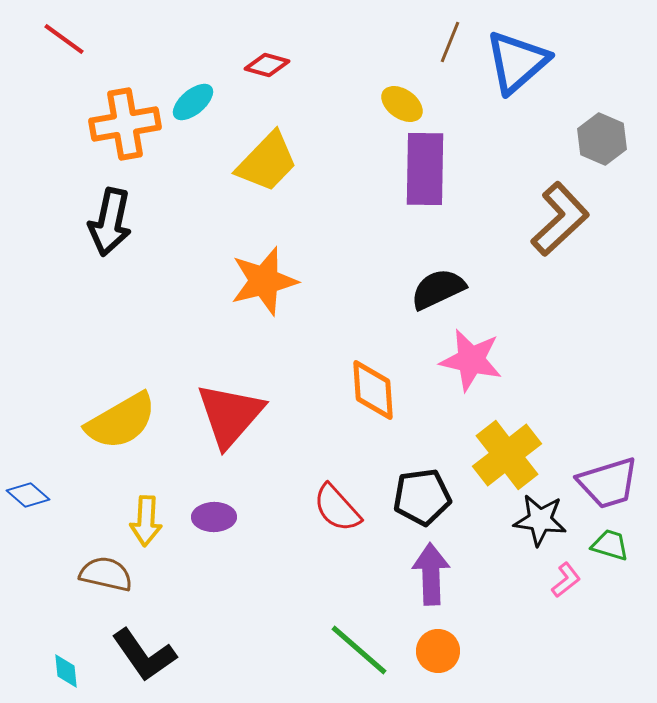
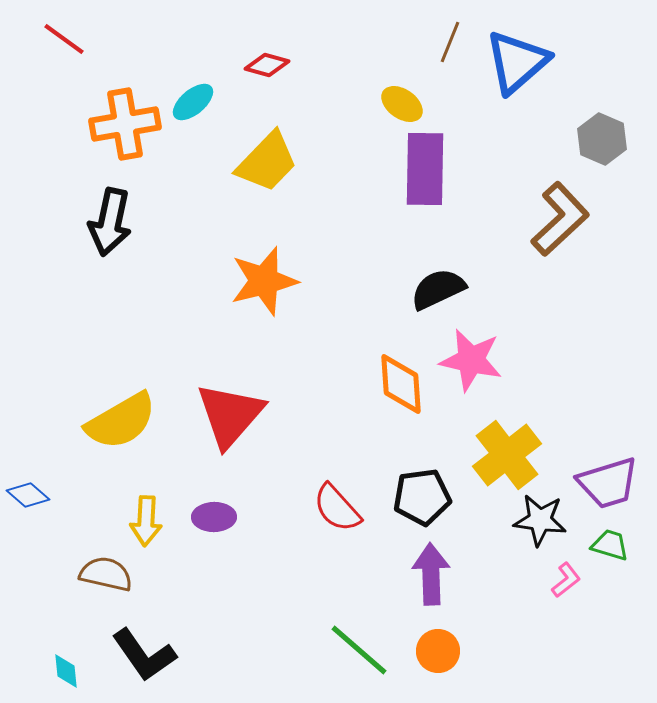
orange diamond: moved 28 px right, 6 px up
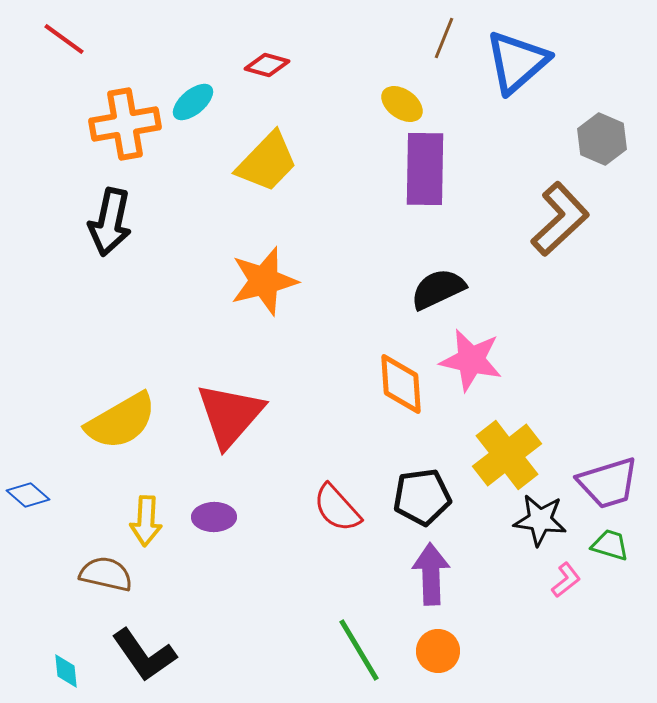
brown line: moved 6 px left, 4 px up
green line: rotated 18 degrees clockwise
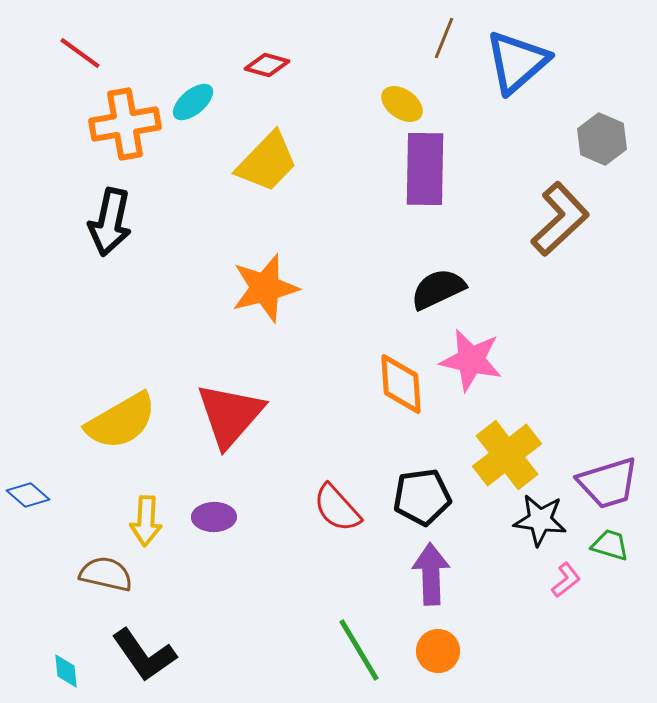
red line: moved 16 px right, 14 px down
orange star: moved 1 px right, 7 px down
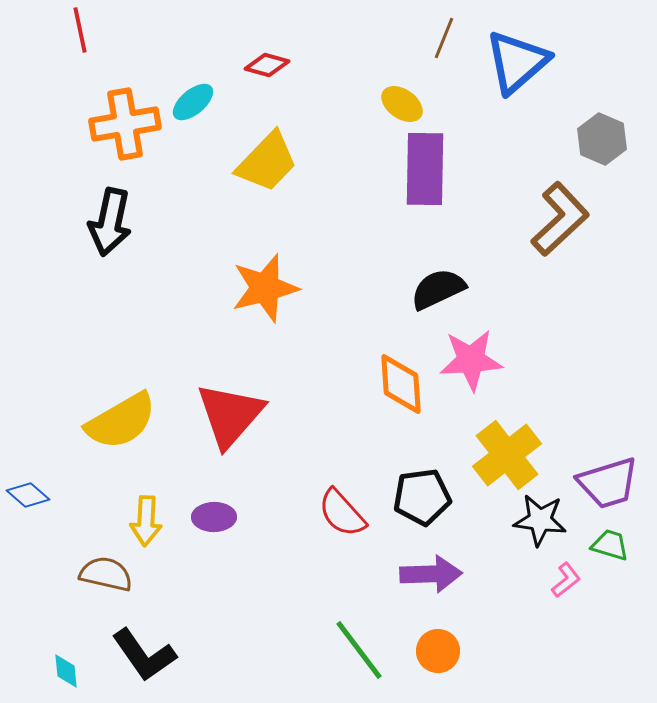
red line: moved 23 px up; rotated 42 degrees clockwise
pink star: rotated 16 degrees counterclockwise
red semicircle: moved 5 px right, 5 px down
purple arrow: rotated 90 degrees clockwise
green line: rotated 6 degrees counterclockwise
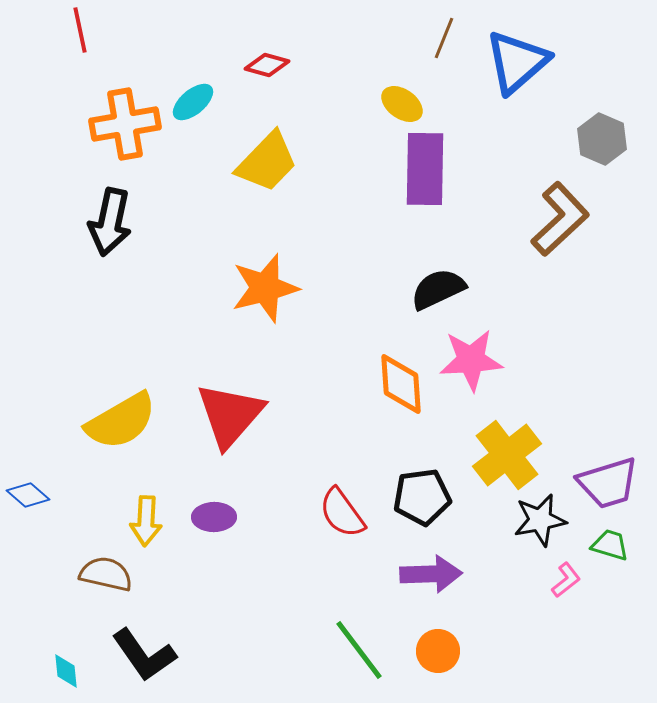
red semicircle: rotated 6 degrees clockwise
black star: rotated 18 degrees counterclockwise
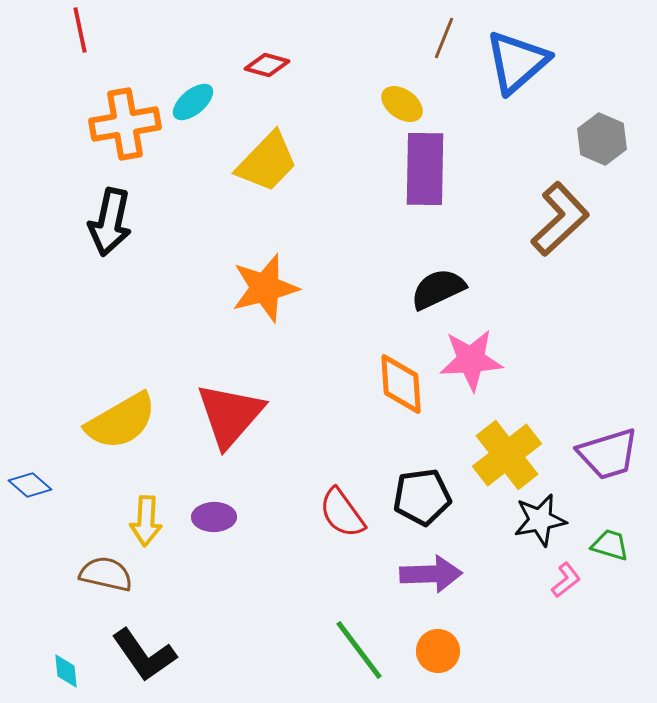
purple trapezoid: moved 29 px up
blue diamond: moved 2 px right, 10 px up
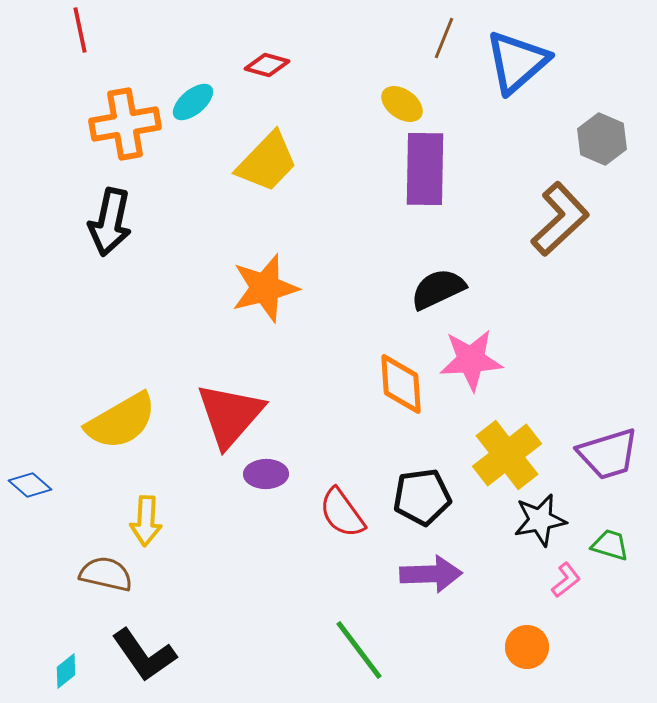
purple ellipse: moved 52 px right, 43 px up
orange circle: moved 89 px right, 4 px up
cyan diamond: rotated 57 degrees clockwise
